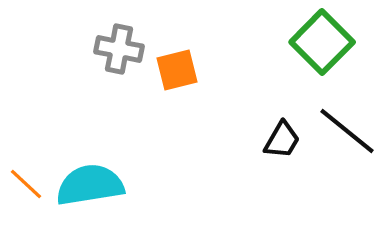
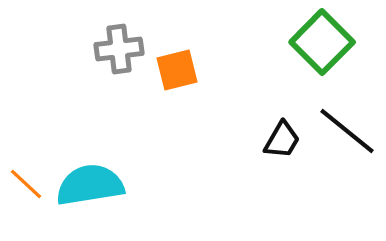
gray cross: rotated 18 degrees counterclockwise
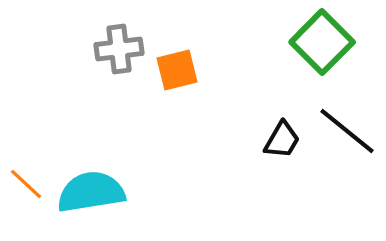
cyan semicircle: moved 1 px right, 7 px down
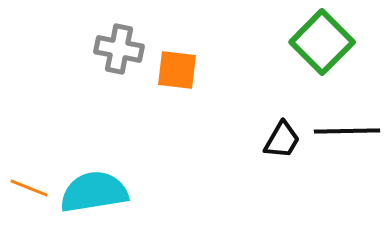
gray cross: rotated 18 degrees clockwise
orange square: rotated 21 degrees clockwise
black line: rotated 40 degrees counterclockwise
orange line: moved 3 px right, 4 px down; rotated 21 degrees counterclockwise
cyan semicircle: moved 3 px right
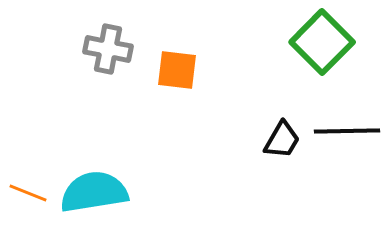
gray cross: moved 11 px left
orange line: moved 1 px left, 5 px down
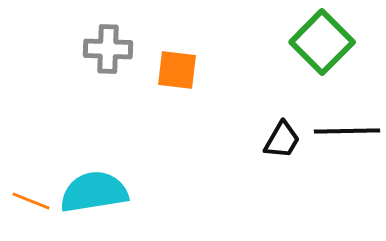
gray cross: rotated 9 degrees counterclockwise
orange line: moved 3 px right, 8 px down
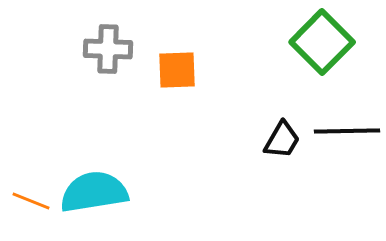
orange square: rotated 9 degrees counterclockwise
